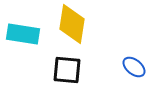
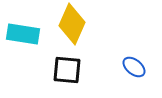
yellow diamond: rotated 15 degrees clockwise
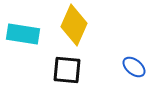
yellow diamond: moved 2 px right, 1 px down
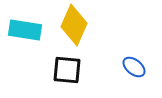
cyan rectangle: moved 2 px right, 4 px up
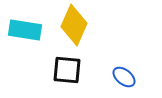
blue ellipse: moved 10 px left, 10 px down
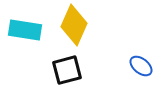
black square: rotated 20 degrees counterclockwise
blue ellipse: moved 17 px right, 11 px up
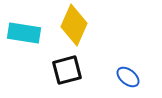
cyan rectangle: moved 1 px left, 3 px down
blue ellipse: moved 13 px left, 11 px down
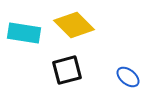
yellow diamond: rotated 69 degrees counterclockwise
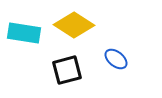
yellow diamond: rotated 12 degrees counterclockwise
blue ellipse: moved 12 px left, 18 px up
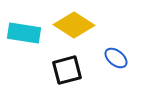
blue ellipse: moved 1 px up
